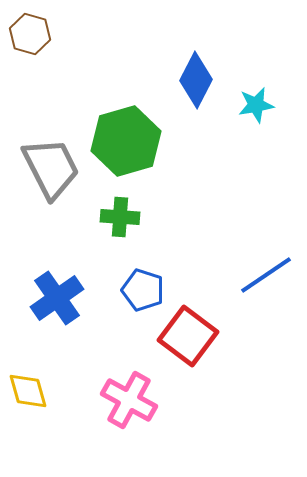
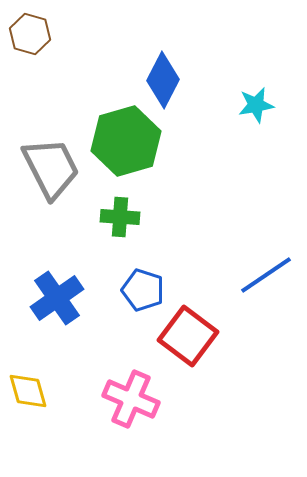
blue diamond: moved 33 px left
pink cross: moved 2 px right, 1 px up; rotated 6 degrees counterclockwise
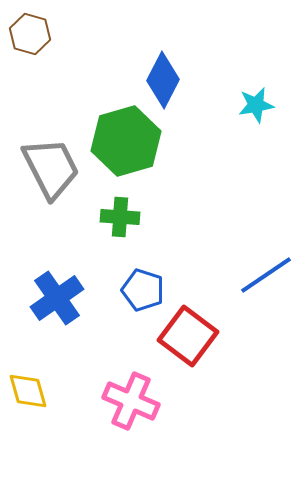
pink cross: moved 2 px down
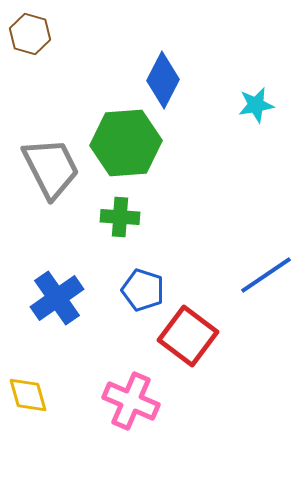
green hexagon: moved 2 px down; rotated 12 degrees clockwise
yellow diamond: moved 4 px down
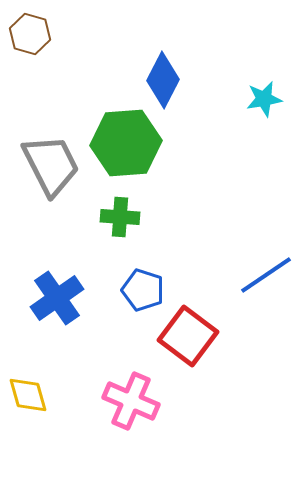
cyan star: moved 8 px right, 6 px up
gray trapezoid: moved 3 px up
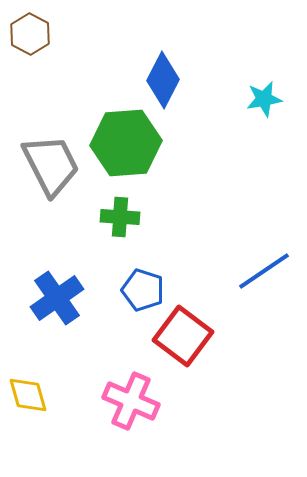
brown hexagon: rotated 12 degrees clockwise
blue line: moved 2 px left, 4 px up
red square: moved 5 px left
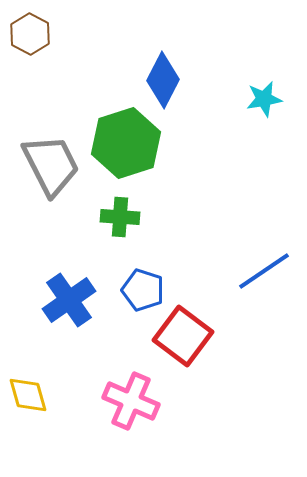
green hexagon: rotated 14 degrees counterclockwise
blue cross: moved 12 px right, 2 px down
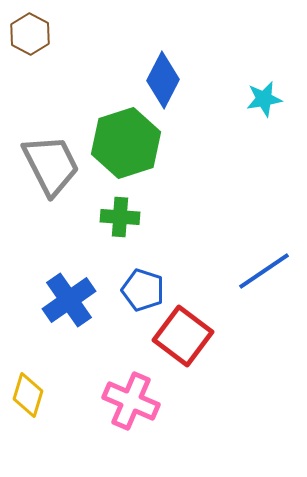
yellow diamond: rotated 33 degrees clockwise
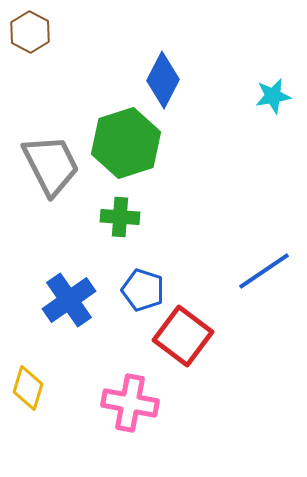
brown hexagon: moved 2 px up
cyan star: moved 9 px right, 3 px up
yellow diamond: moved 7 px up
pink cross: moved 1 px left, 2 px down; rotated 12 degrees counterclockwise
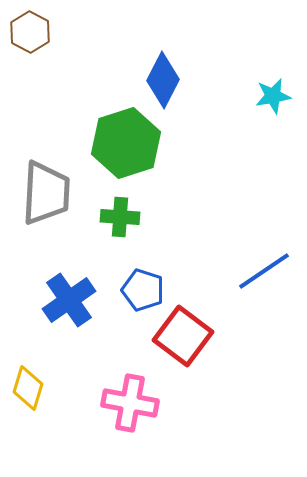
gray trapezoid: moved 5 px left, 28 px down; rotated 30 degrees clockwise
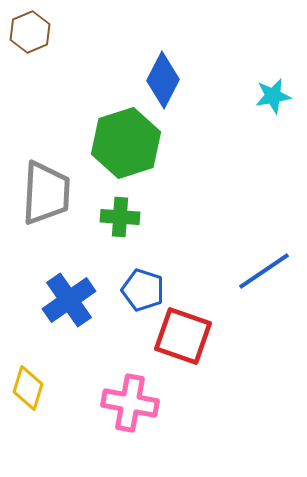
brown hexagon: rotated 9 degrees clockwise
red square: rotated 18 degrees counterclockwise
